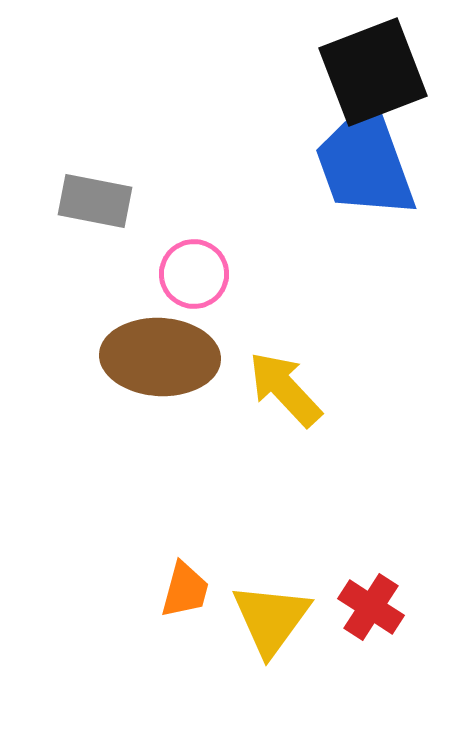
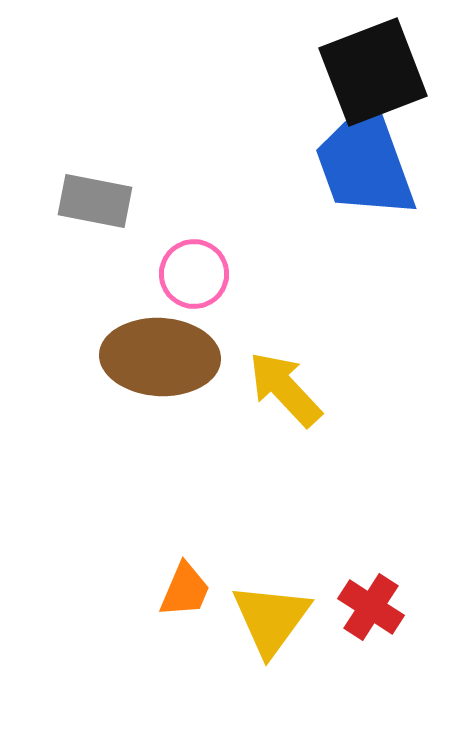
orange trapezoid: rotated 8 degrees clockwise
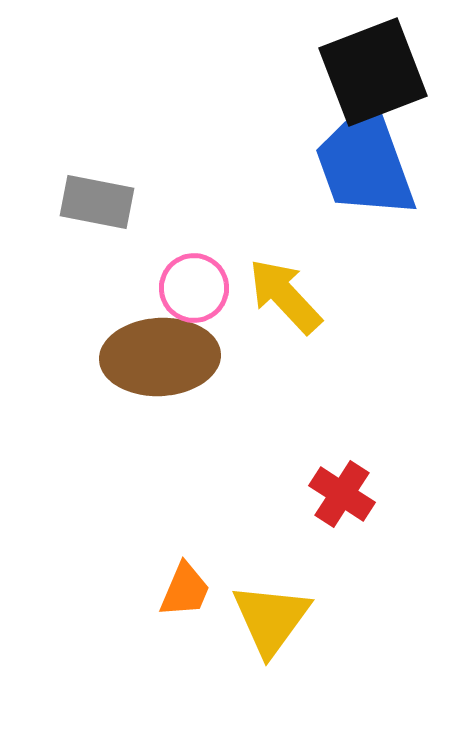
gray rectangle: moved 2 px right, 1 px down
pink circle: moved 14 px down
brown ellipse: rotated 6 degrees counterclockwise
yellow arrow: moved 93 px up
red cross: moved 29 px left, 113 px up
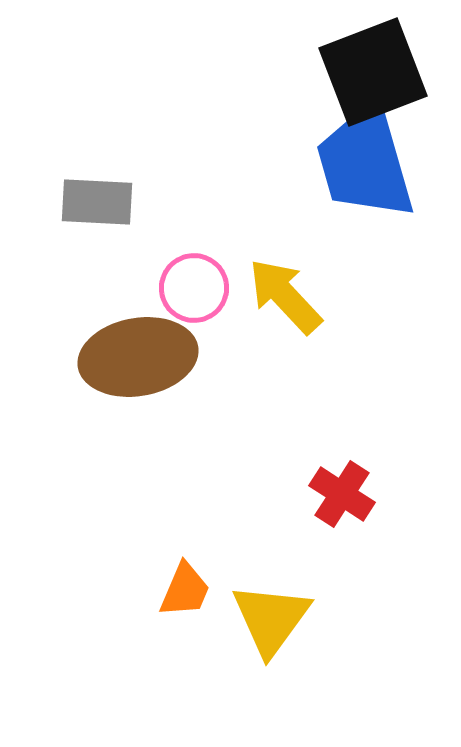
blue trapezoid: rotated 4 degrees clockwise
gray rectangle: rotated 8 degrees counterclockwise
brown ellipse: moved 22 px left; rotated 7 degrees counterclockwise
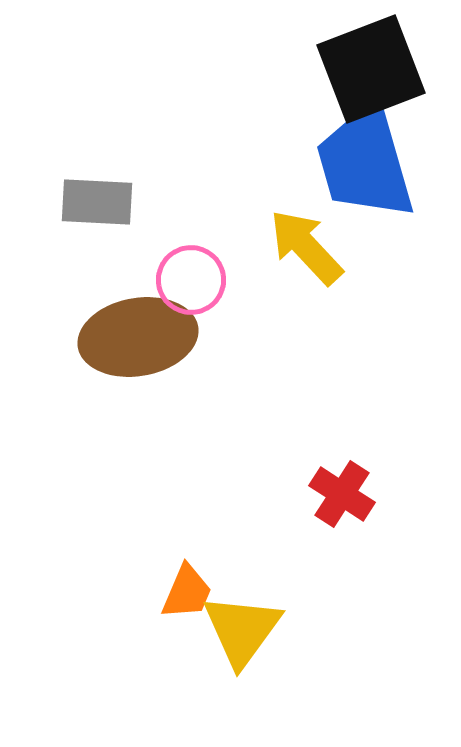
black square: moved 2 px left, 3 px up
pink circle: moved 3 px left, 8 px up
yellow arrow: moved 21 px right, 49 px up
brown ellipse: moved 20 px up
orange trapezoid: moved 2 px right, 2 px down
yellow triangle: moved 29 px left, 11 px down
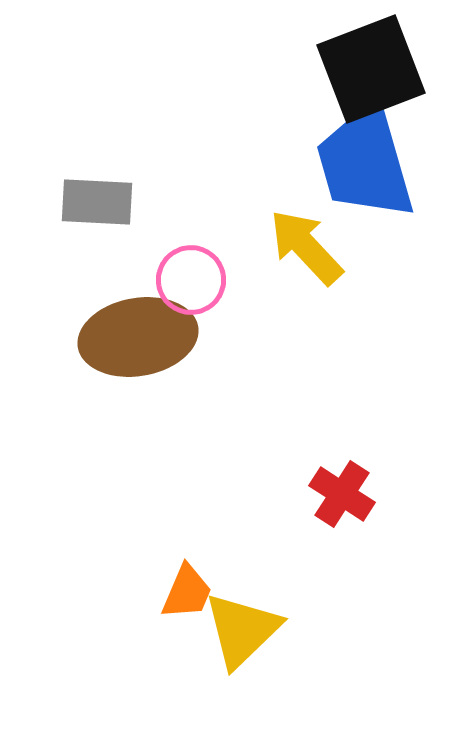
yellow triangle: rotated 10 degrees clockwise
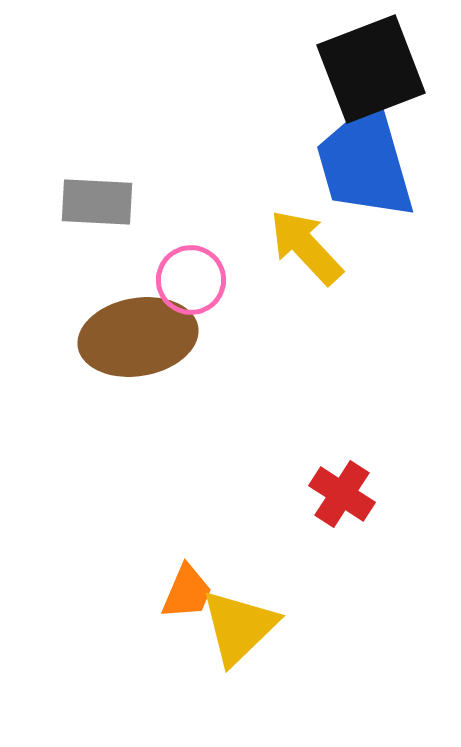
yellow triangle: moved 3 px left, 3 px up
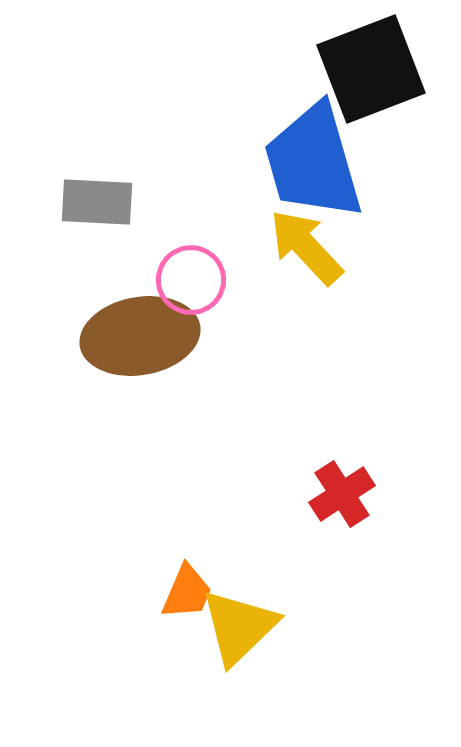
blue trapezoid: moved 52 px left
brown ellipse: moved 2 px right, 1 px up
red cross: rotated 24 degrees clockwise
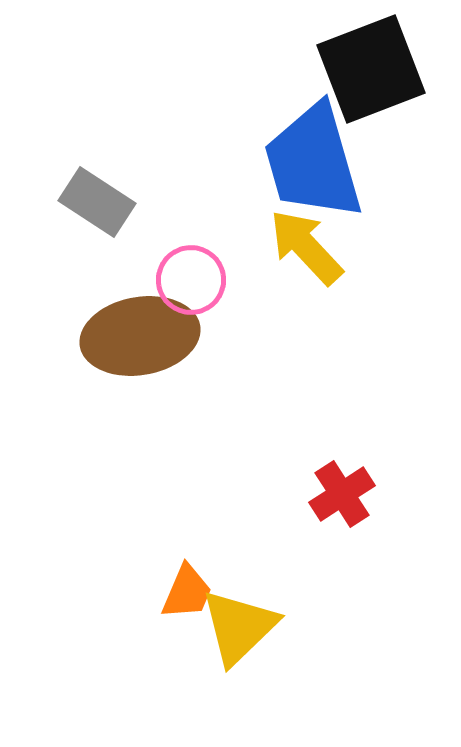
gray rectangle: rotated 30 degrees clockwise
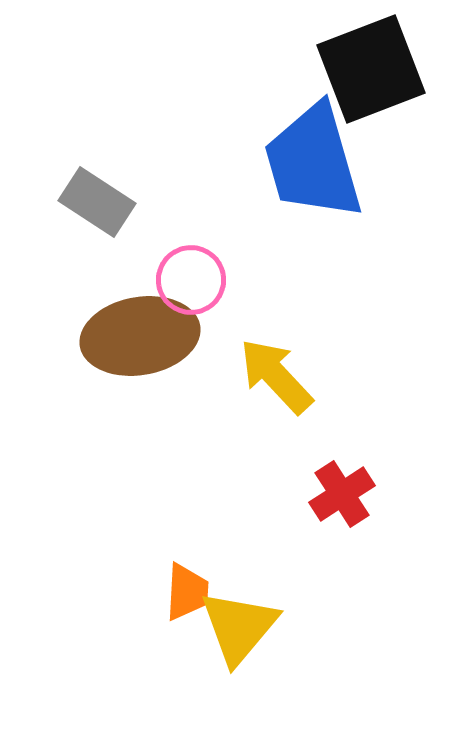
yellow arrow: moved 30 px left, 129 px down
orange trapezoid: rotated 20 degrees counterclockwise
yellow triangle: rotated 6 degrees counterclockwise
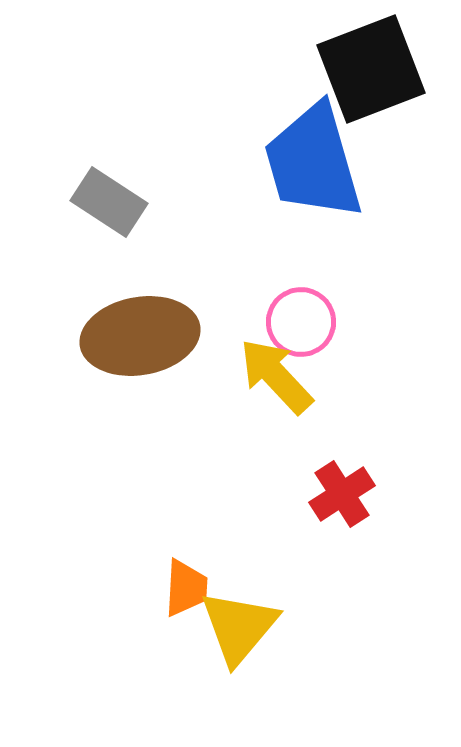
gray rectangle: moved 12 px right
pink circle: moved 110 px right, 42 px down
orange trapezoid: moved 1 px left, 4 px up
